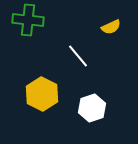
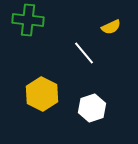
white line: moved 6 px right, 3 px up
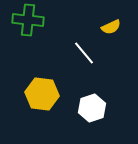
yellow hexagon: rotated 20 degrees counterclockwise
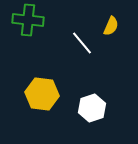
yellow semicircle: moved 1 px up; rotated 42 degrees counterclockwise
white line: moved 2 px left, 10 px up
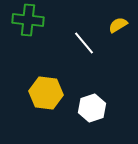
yellow semicircle: moved 7 px right, 1 px up; rotated 144 degrees counterclockwise
white line: moved 2 px right
yellow hexagon: moved 4 px right, 1 px up
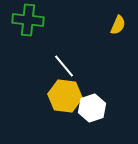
yellow semicircle: rotated 144 degrees clockwise
white line: moved 20 px left, 23 px down
yellow hexagon: moved 19 px right, 3 px down
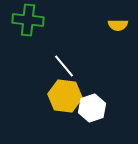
yellow semicircle: rotated 66 degrees clockwise
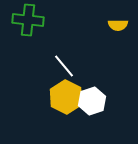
yellow hexagon: moved 1 px right, 1 px down; rotated 20 degrees clockwise
white hexagon: moved 7 px up
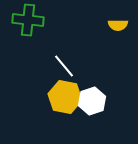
yellow hexagon: moved 1 px left; rotated 16 degrees counterclockwise
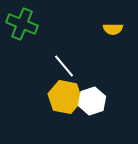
green cross: moved 6 px left, 4 px down; rotated 16 degrees clockwise
yellow semicircle: moved 5 px left, 4 px down
